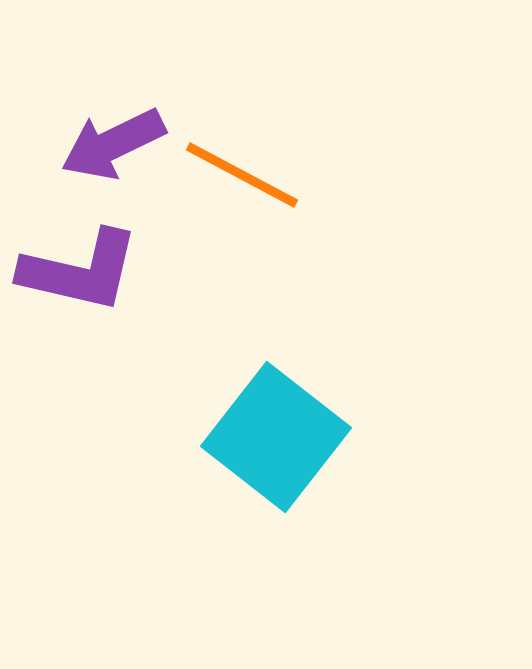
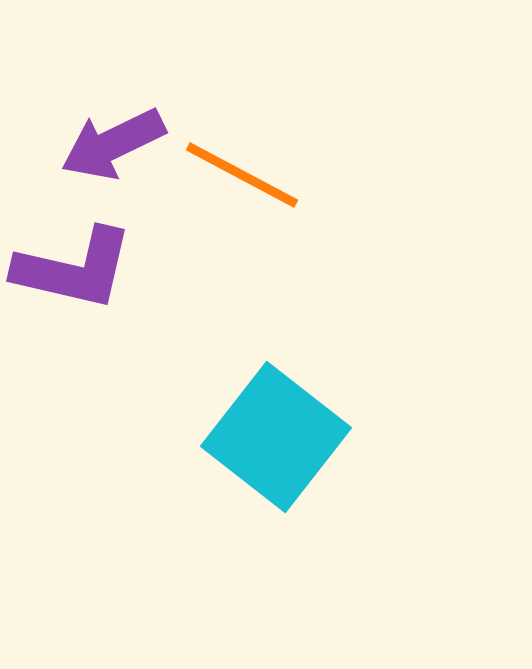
purple L-shape: moved 6 px left, 2 px up
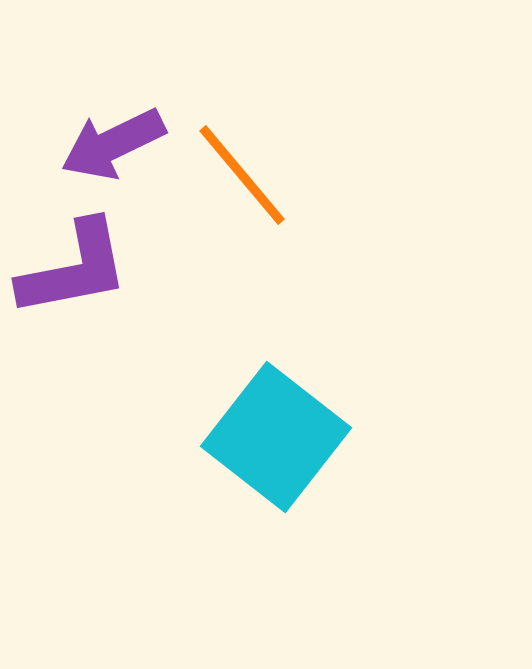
orange line: rotated 22 degrees clockwise
purple L-shape: rotated 24 degrees counterclockwise
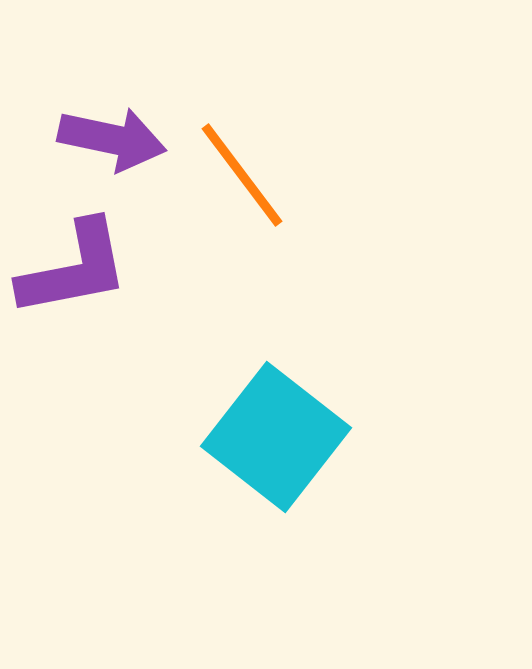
purple arrow: moved 1 px left, 5 px up; rotated 142 degrees counterclockwise
orange line: rotated 3 degrees clockwise
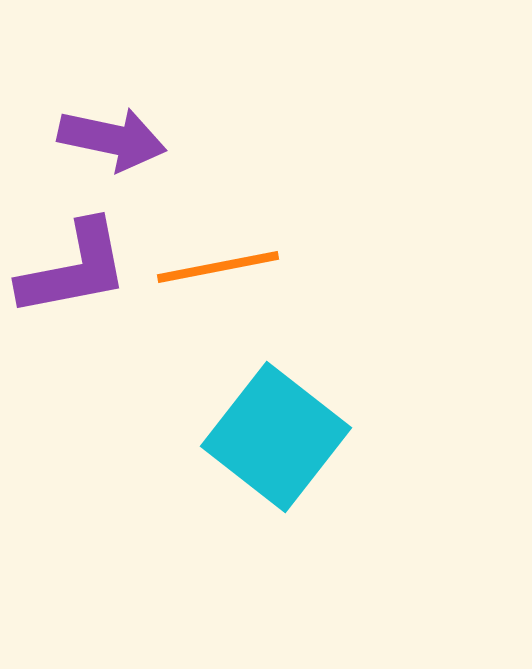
orange line: moved 24 px left, 92 px down; rotated 64 degrees counterclockwise
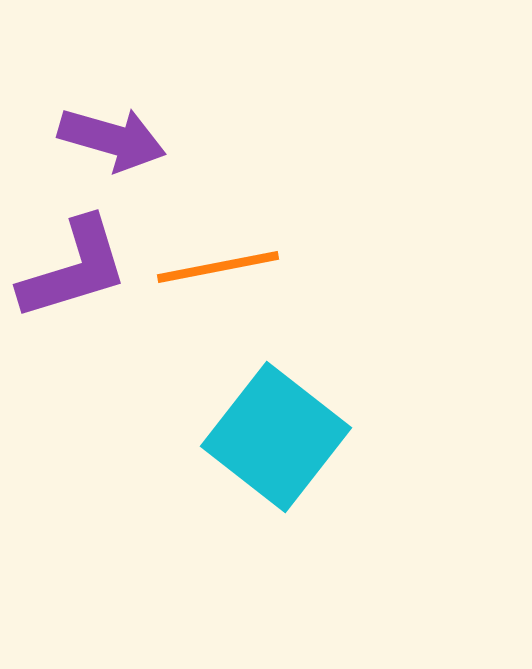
purple arrow: rotated 4 degrees clockwise
purple L-shape: rotated 6 degrees counterclockwise
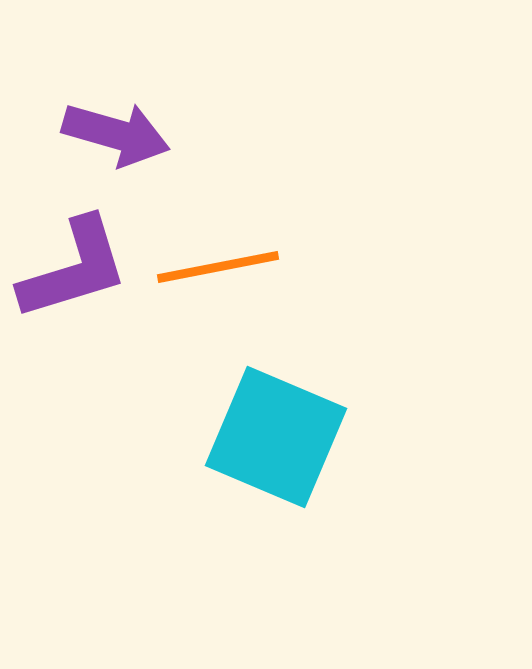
purple arrow: moved 4 px right, 5 px up
cyan square: rotated 15 degrees counterclockwise
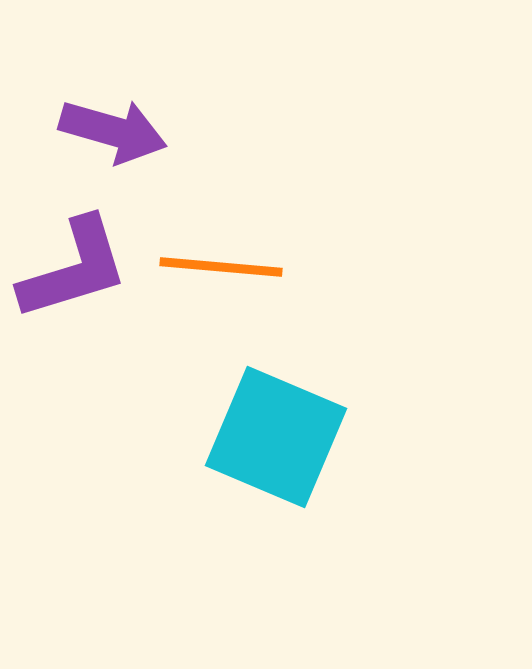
purple arrow: moved 3 px left, 3 px up
orange line: moved 3 px right; rotated 16 degrees clockwise
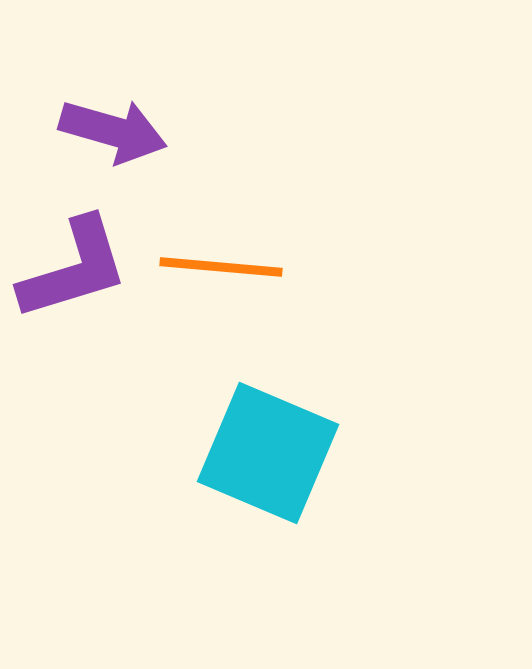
cyan square: moved 8 px left, 16 px down
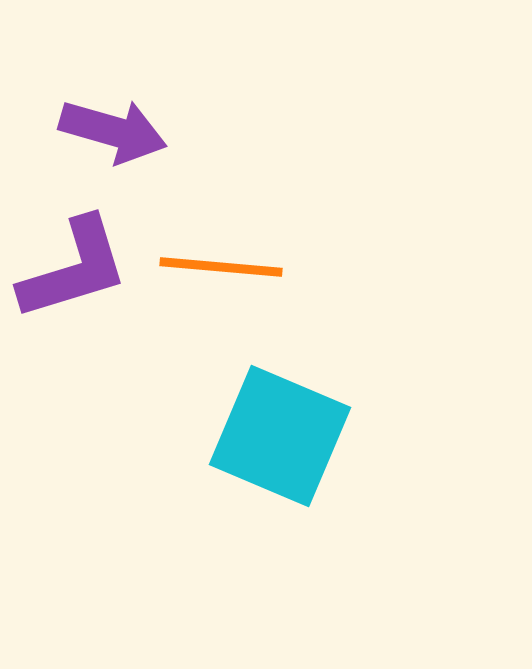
cyan square: moved 12 px right, 17 px up
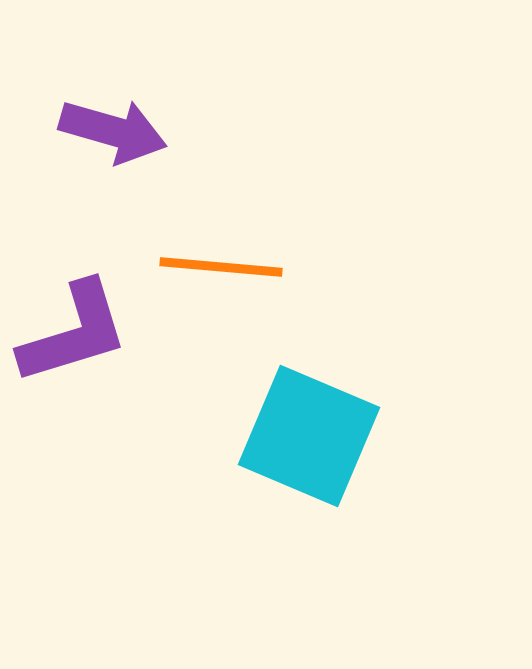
purple L-shape: moved 64 px down
cyan square: moved 29 px right
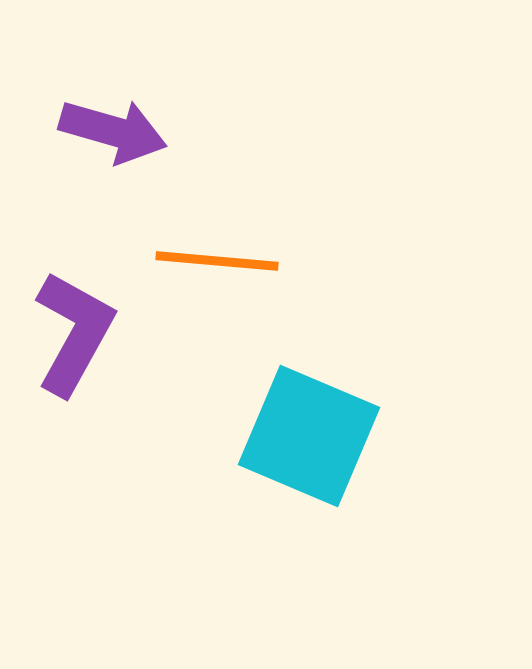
orange line: moved 4 px left, 6 px up
purple L-shape: rotated 44 degrees counterclockwise
